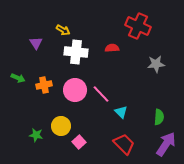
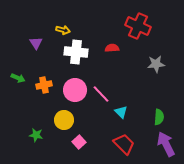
yellow arrow: rotated 16 degrees counterclockwise
yellow circle: moved 3 px right, 6 px up
purple arrow: rotated 60 degrees counterclockwise
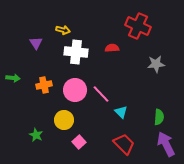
green arrow: moved 5 px left; rotated 16 degrees counterclockwise
green star: rotated 16 degrees clockwise
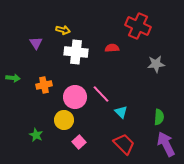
pink circle: moved 7 px down
